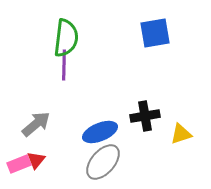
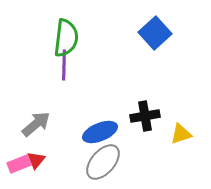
blue square: rotated 32 degrees counterclockwise
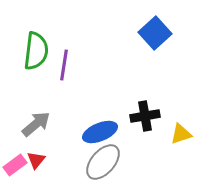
green semicircle: moved 30 px left, 13 px down
purple line: rotated 8 degrees clockwise
pink rectangle: moved 4 px left, 1 px down; rotated 15 degrees counterclockwise
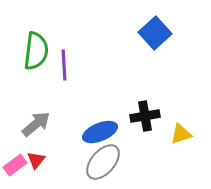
purple line: rotated 12 degrees counterclockwise
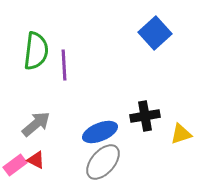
red triangle: rotated 42 degrees counterclockwise
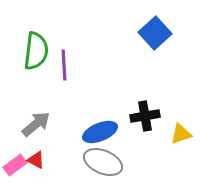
gray ellipse: rotated 72 degrees clockwise
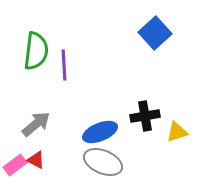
yellow triangle: moved 4 px left, 2 px up
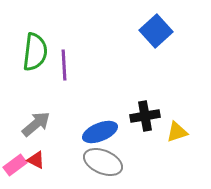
blue square: moved 1 px right, 2 px up
green semicircle: moved 1 px left, 1 px down
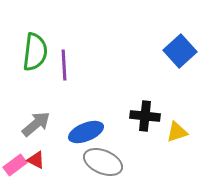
blue square: moved 24 px right, 20 px down
black cross: rotated 16 degrees clockwise
blue ellipse: moved 14 px left
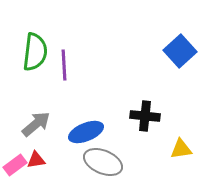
yellow triangle: moved 4 px right, 17 px down; rotated 10 degrees clockwise
red triangle: rotated 36 degrees counterclockwise
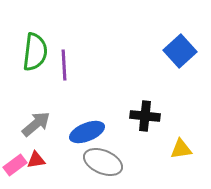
blue ellipse: moved 1 px right
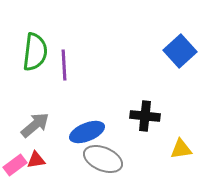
gray arrow: moved 1 px left, 1 px down
gray ellipse: moved 3 px up
